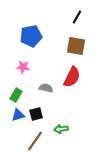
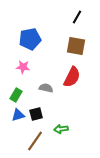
blue pentagon: moved 1 px left, 3 px down
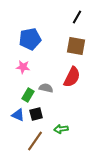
green rectangle: moved 12 px right
blue triangle: rotated 40 degrees clockwise
